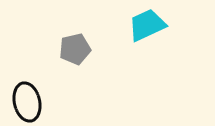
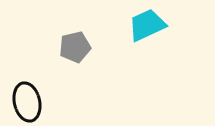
gray pentagon: moved 2 px up
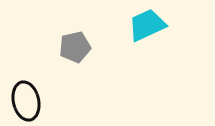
black ellipse: moved 1 px left, 1 px up
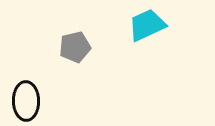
black ellipse: rotated 12 degrees clockwise
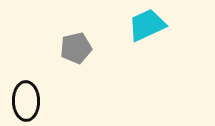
gray pentagon: moved 1 px right, 1 px down
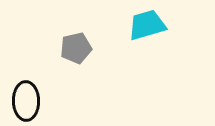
cyan trapezoid: rotated 9 degrees clockwise
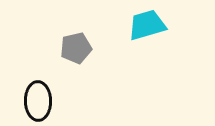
black ellipse: moved 12 px right
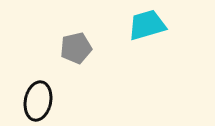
black ellipse: rotated 12 degrees clockwise
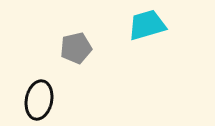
black ellipse: moved 1 px right, 1 px up
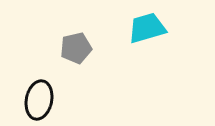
cyan trapezoid: moved 3 px down
